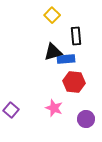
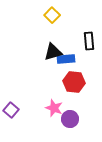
black rectangle: moved 13 px right, 5 px down
purple circle: moved 16 px left
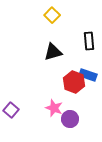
blue rectangle: moved 22 px right, 16 px down; rotated 24 degrees clockwise
red hexagon: rotated 15 degrees clockwise
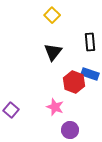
black rectangle: moved 1 px right, 1 px down
black triangle: rotated 36 degrees counterclockwise
blue rectangle: moved 2 px right, 1 px up
pink star: moved 1 px right, 1 px up
purple circle: moved 11 px down
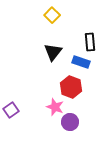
blue rectangle: moved 9 px left, 12 px up
red hexagon: moved 3 px left, 5 px down
purple square: rotated 14 degrees clockwise
purple circle: moved 8 px up
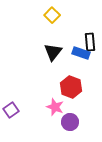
blue rectangle: moved 9 px up
